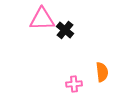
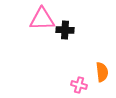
black cross: rotated 36 degrees counterclockwise
pink cross: moved 5 px right, 1 px down; rotated 21 degrees clockwise
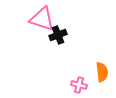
pink triangle: rotated 20 degrees clockwise
black cross: moved 7 px left, 5 px down; rotated 24 degrees counterclockwise
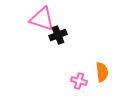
pink cross: moved 4 px up
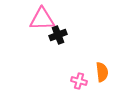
pink triangle: rotated 20 degrees counterclockwise
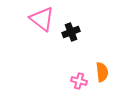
pink triangle: rotated 40 degrees clockwise
black cross: moved 13 px right, 3 px up
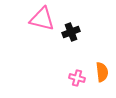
pink triangle: rotated 24 degrees counterclockwise
pink cross: moved 2 px left, 3 px up
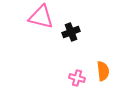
pink triangle: moved 1 px left, 2 px up
orange semicircle: moved 1 px right, 1 px up
